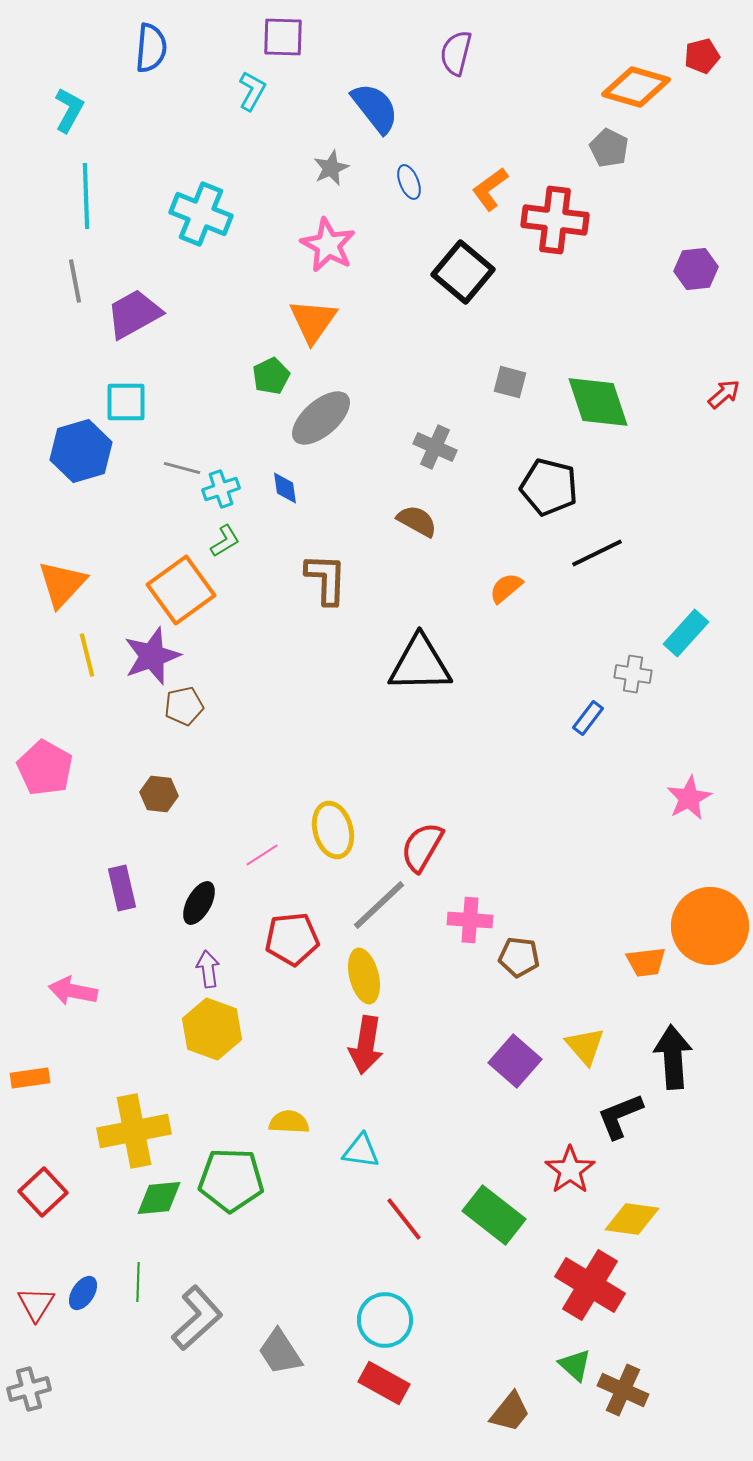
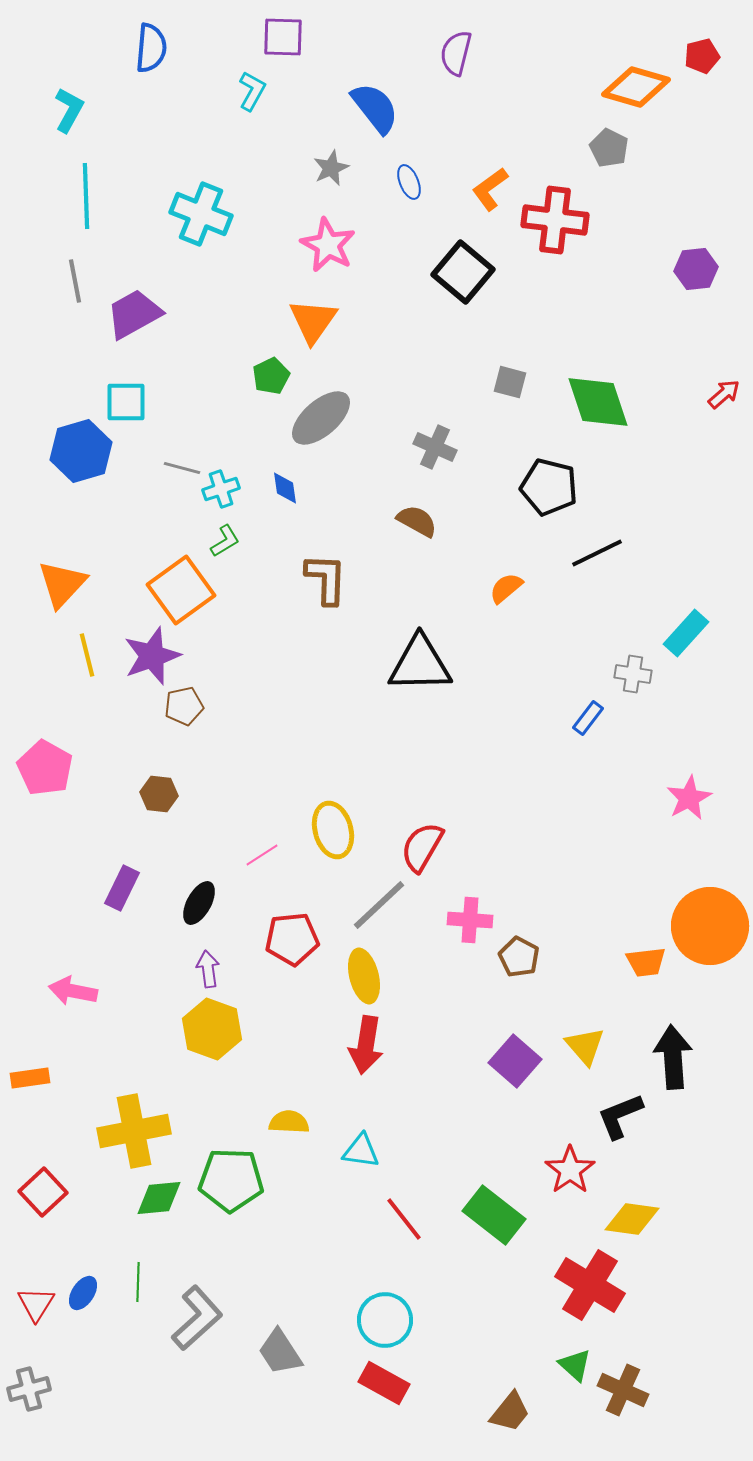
purple rectangle at (122, 888): rotated 39 degrees clockwise
brown pentagon at (519, 957): rotated 21 degrees clockwise
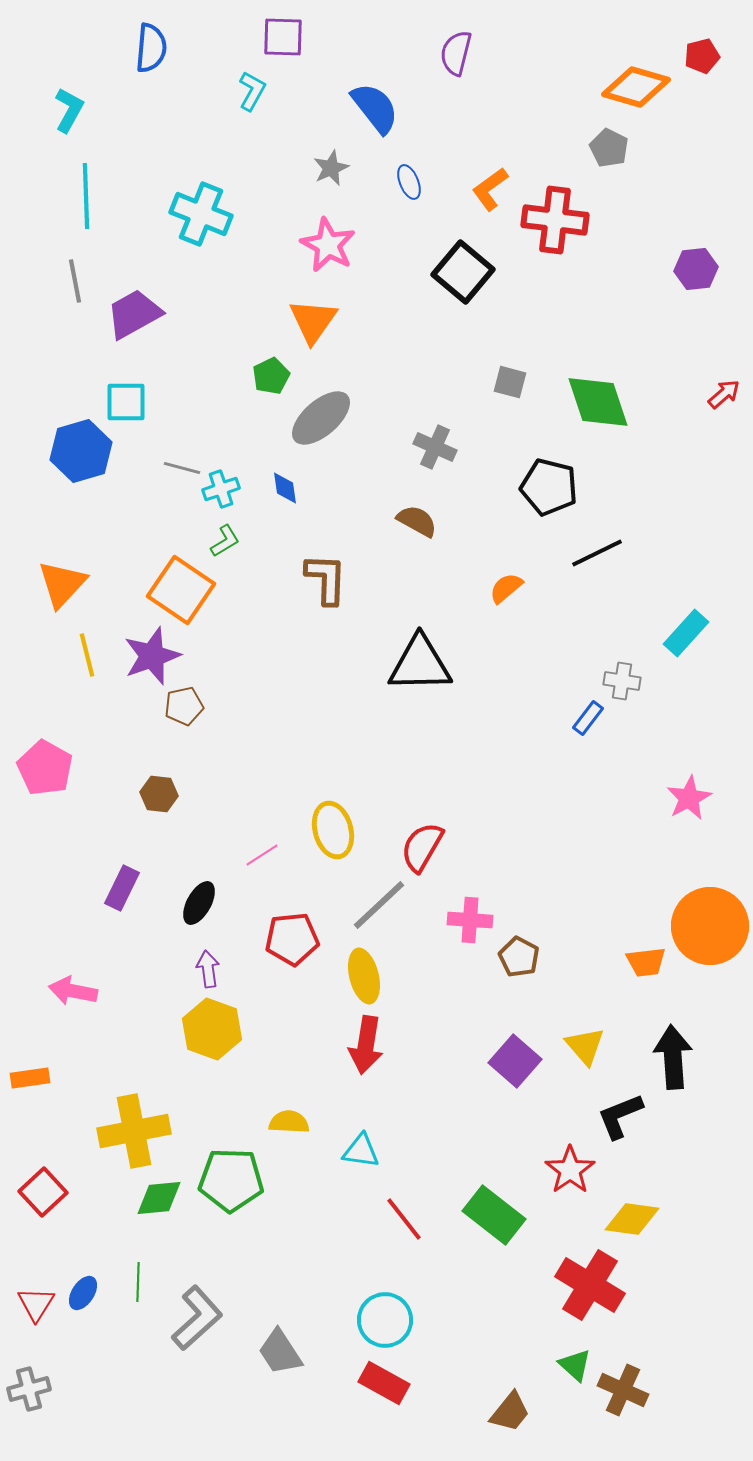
orange square at (181, 590): rotated 20 degrees counterclockwise
gray cross at (633, 674): moved 11 px left, 7 px down
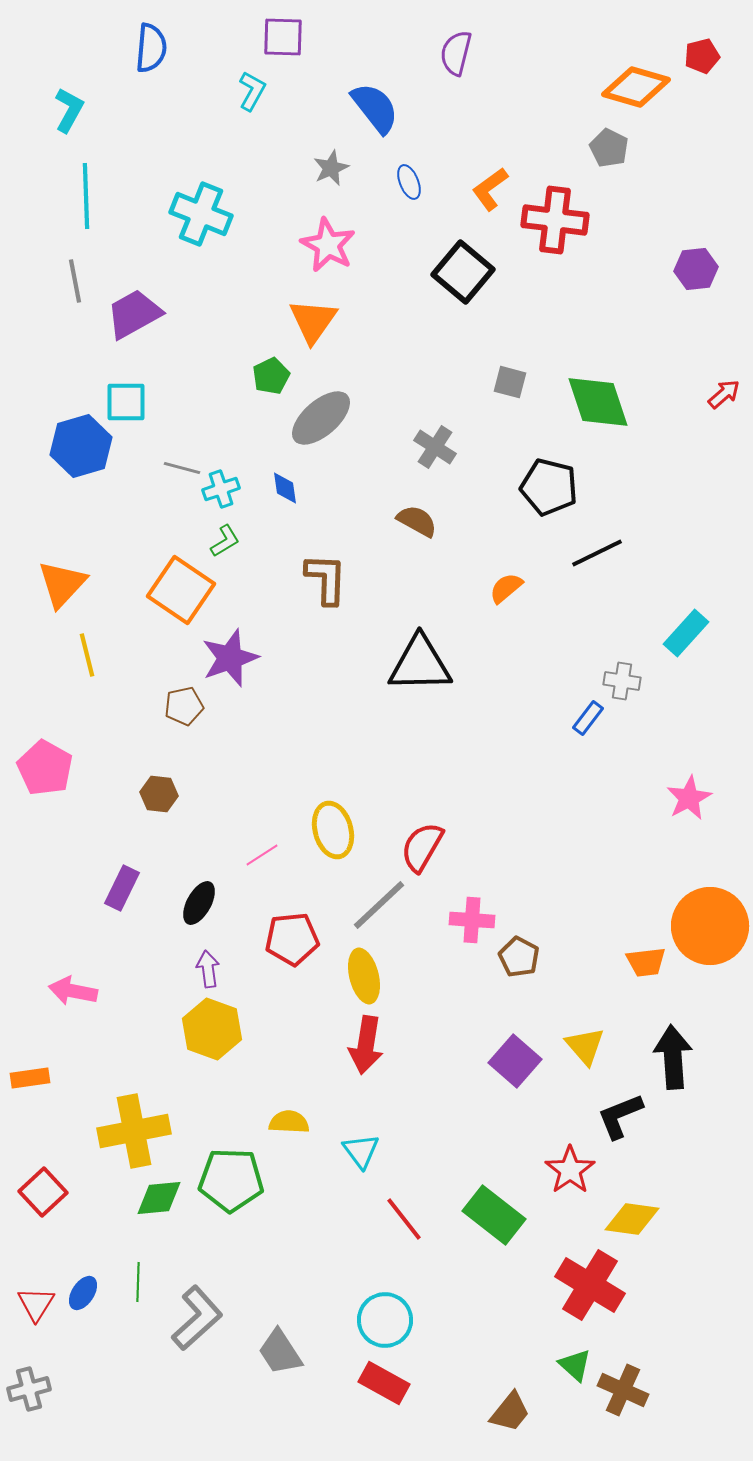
gray cross at (435, 447): rotated 9 degrees clockwise
blue hexagon at (81, 451): moved 5 px up
purple star at (152, 656): moved 78 px right, 2 px down
pink cross at (470, 920): moved 2 px right
cyan triangle at (361, 1151): rotated 45 degrees clockwise
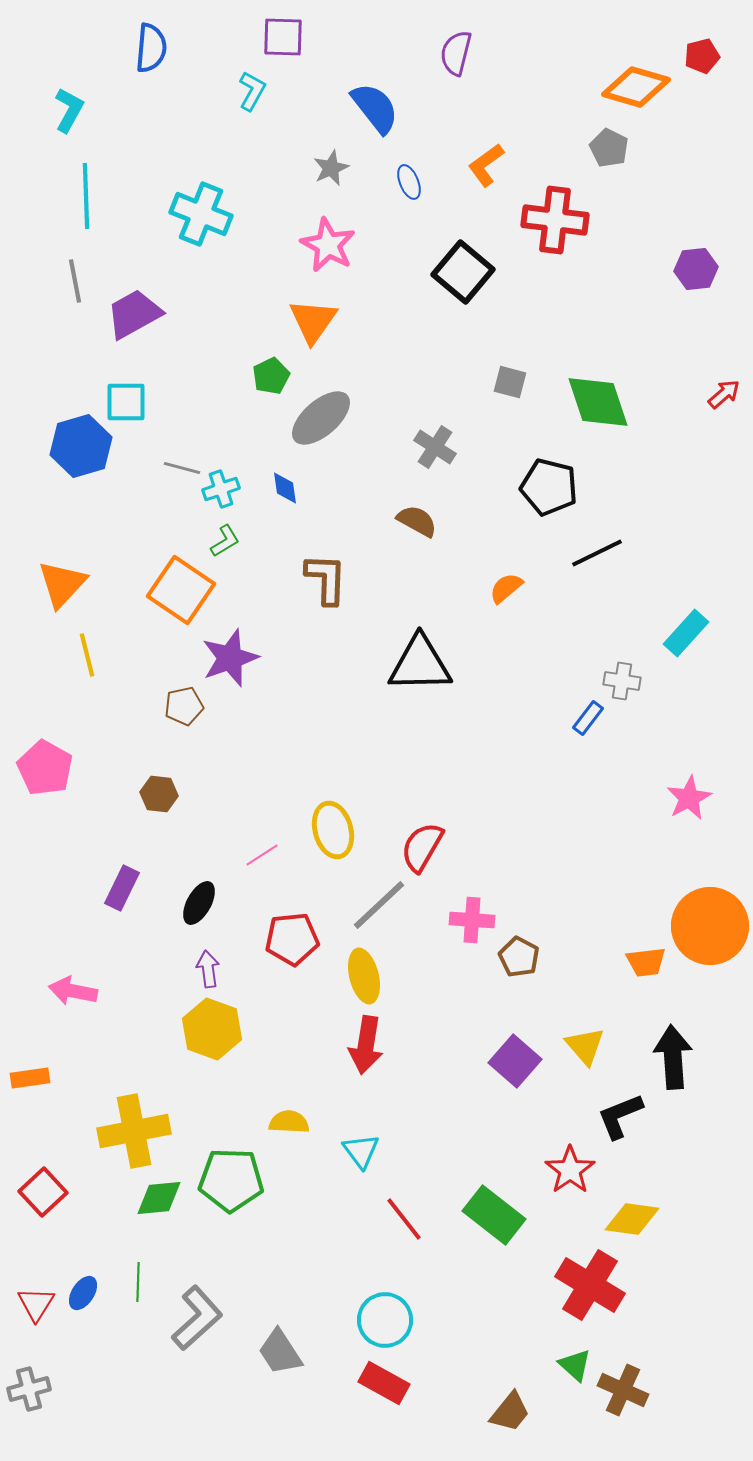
orange L-shape at (490, 189): moved 4 px left, 24 px up
